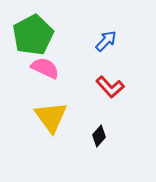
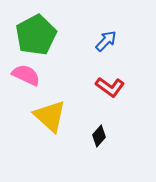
green pentagon: moved 3 px right
pink semicircle: moved 19 px left, 7 px down
red L-shape: rotated 12 degrees counterclockwise
yellow triangle: moved 1 px left, 1 px up; rotated 12 degrees counterclockwise
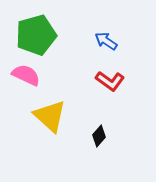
green pentagon: rotated 12 degrees clockwise
blue arrow: rotated 100 degrees counterclockwise
red L-shape: moved 6 px up
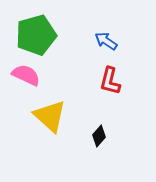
red L-shape: rotated 68 degrees clockwise
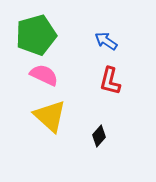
pink semicircle: moved 18 px right
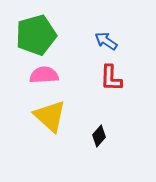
pink semicircle: rotated 28 degrees counterclockwise
red L-shape: moved 1 px right, 3 px up; rotated 12 degrees counterclockwise
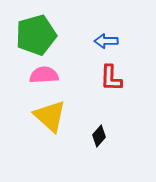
blue arrow: rotated 35 degrees counterclockwise
